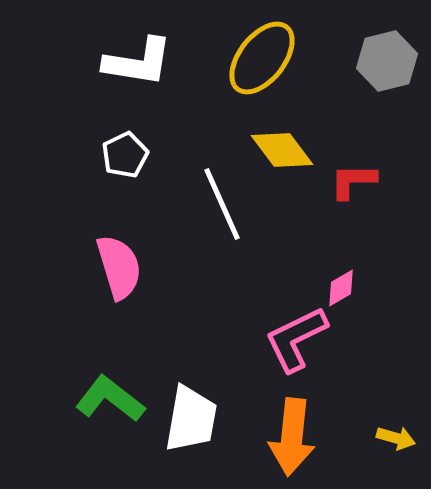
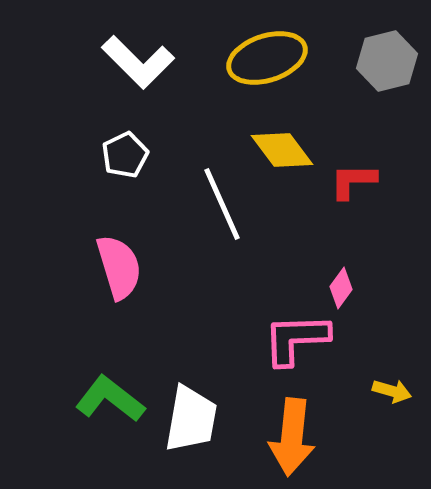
yellow ellipse: moved 5 px right; rotated 34 degrees clockwise
white L-shape: rotated 36 degrees clockwise
pink diamond: rotated 24 degrees counterclockwise
pink L-shape: rotated 24 degrees clockwise
yellow arrow: moved 4 px left, 47 px up
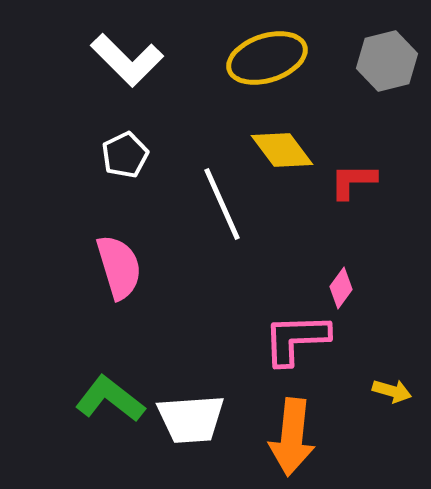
white L-shape: moved 11 px left, 2 px up
white trapezoid: rotated 76 degrees clockwise
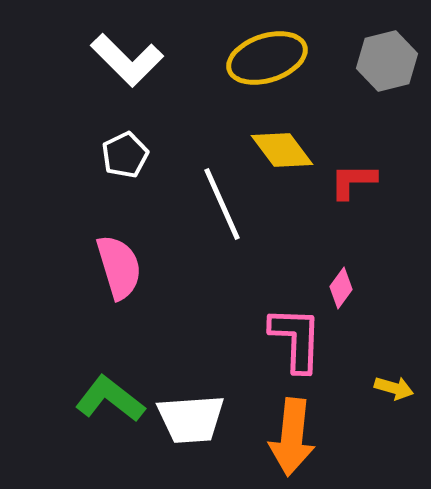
pink L-shape: rotated 94 degrees clockwise
yellow arrow: moved 2 px right, 3 px up
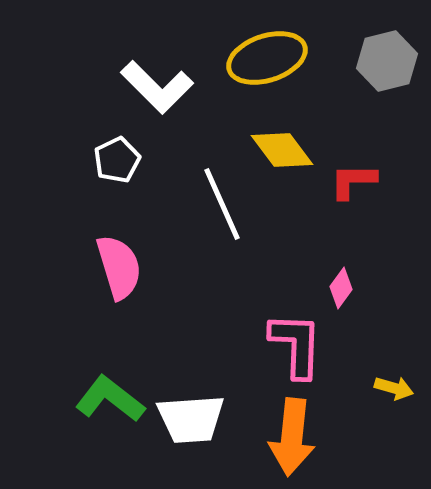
white L-shape: moved 30 px right, 27 px down
white pentagon: moved 8 px left, 5 px down
pink L-shape: moved 6 px down
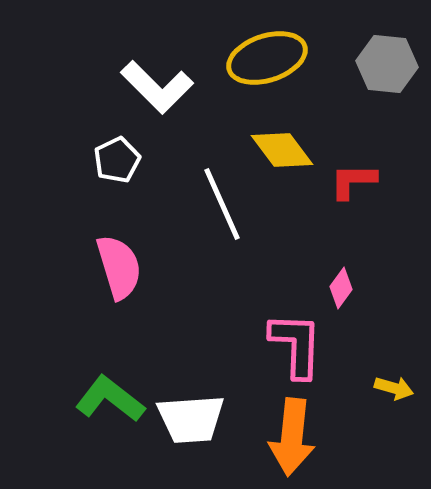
gray hexagon: moved 3 px down; rotated 20 degrees clockwise
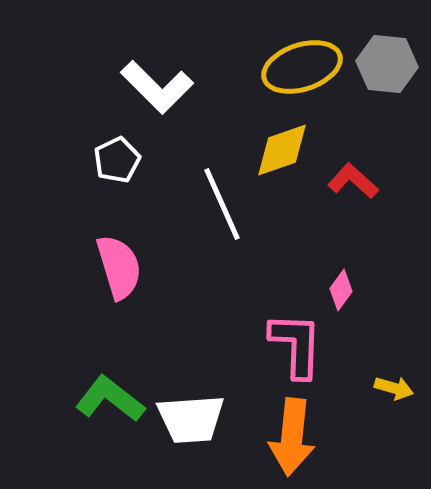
yellow ellipse: moved 35 px right, 9 px down
yellow diamond: rotated 72 degrees counterclockwise
red L-shape: rotated 42 degrees clockwise
pink diamond: moved 2 px down
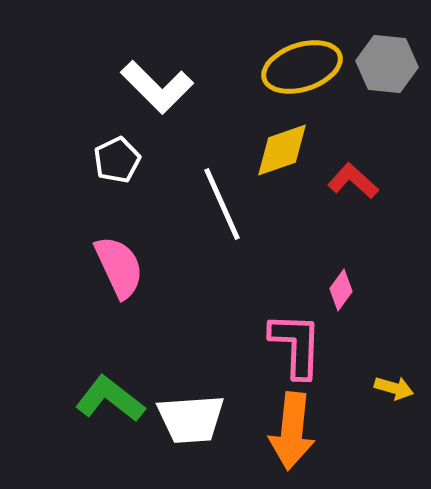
pink semicircle: rotated 8 degrees counterclockwise
orange arrow: moved 6 px up
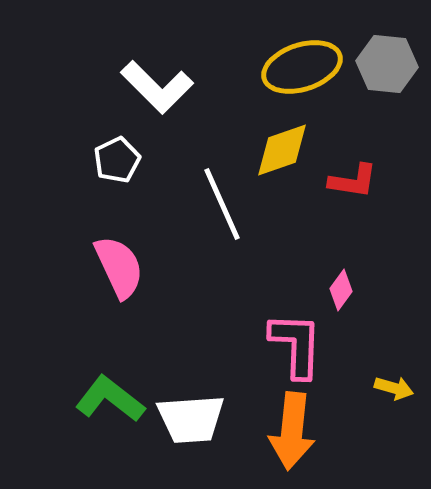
red L-shape: rotated 147 degrees clockwise
